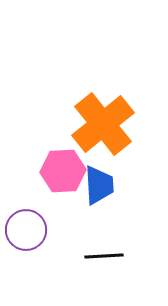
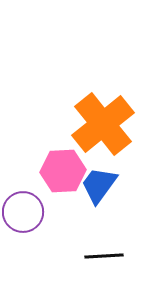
blue trapezoid: rotated 141 degrees counterclockwise
purple circle: moved 3 px left, 18 px up
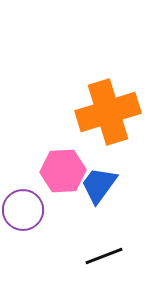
orange cross: moved 5 px right, 12 px up; rotated 22 degrees clockwise
purple circle: moved 2 px up
black line: rotated 18 degrees counterclockwise
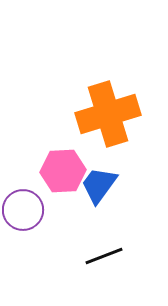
orange cross: moved 2 px down
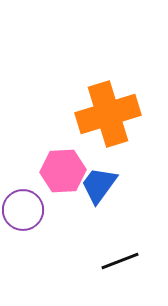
black line: moved 16 px right, 5 px down
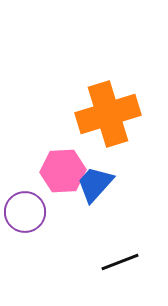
blue trapezoid: moved 4 px left, 1 px up; rotated 6 degrees clockwise
purple circle: moved 2 px right, 2 px down
black line: moved 1 px down
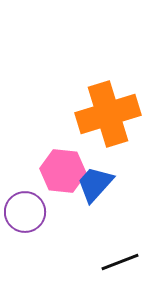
pink hexagon: rotated 9 degrees clockwise
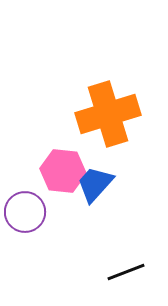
black line: moved 6 px right, 10 px down
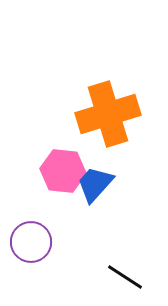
purple circle: moved 6 px right, 30 px down
black line: moved 1 px left, 5 px down; rotated 54 degrees clockwise
